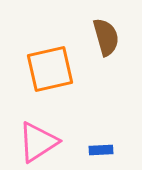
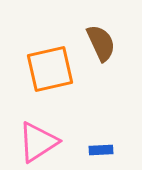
brown semicircle: moved 5 px left, 6 px down; rotated 9 degrees counterclockwise
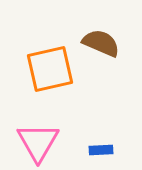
brown semicircle: rotated 42 degrees counterclockwise
pink triangle: rotated 27 degrees counterclockwise
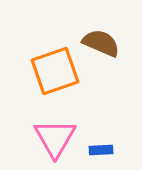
orange square: moved 5 px right, 2 px down; rotated 6 degrees counterclockwise
pink triangle: moved 17 px right, 4 px up
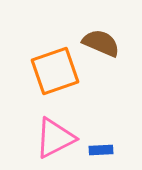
pink triangle: rotated 33 degrees clockwise
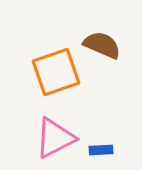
brown semicircle: moved 1 px right, 2 px down
orange square: moved 1 px right, 1 px down
